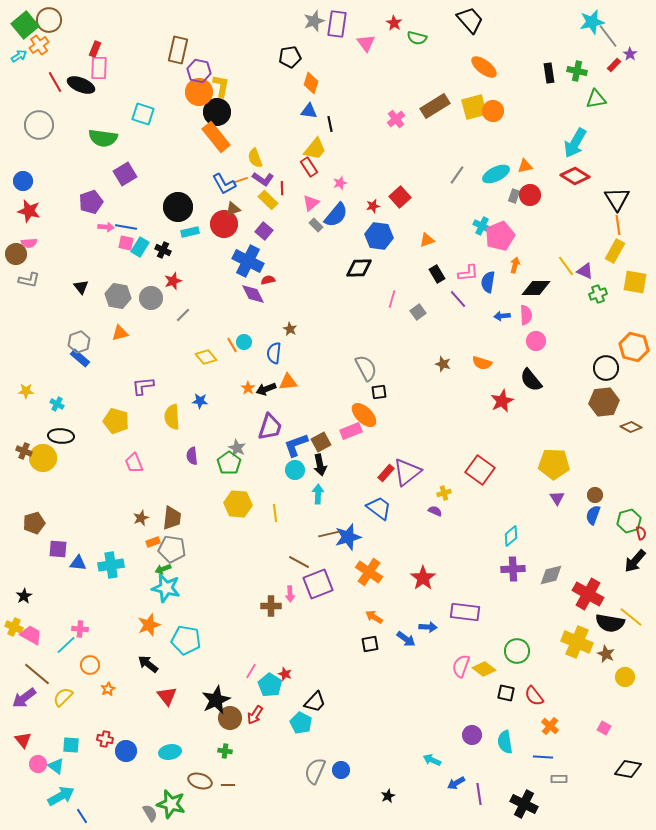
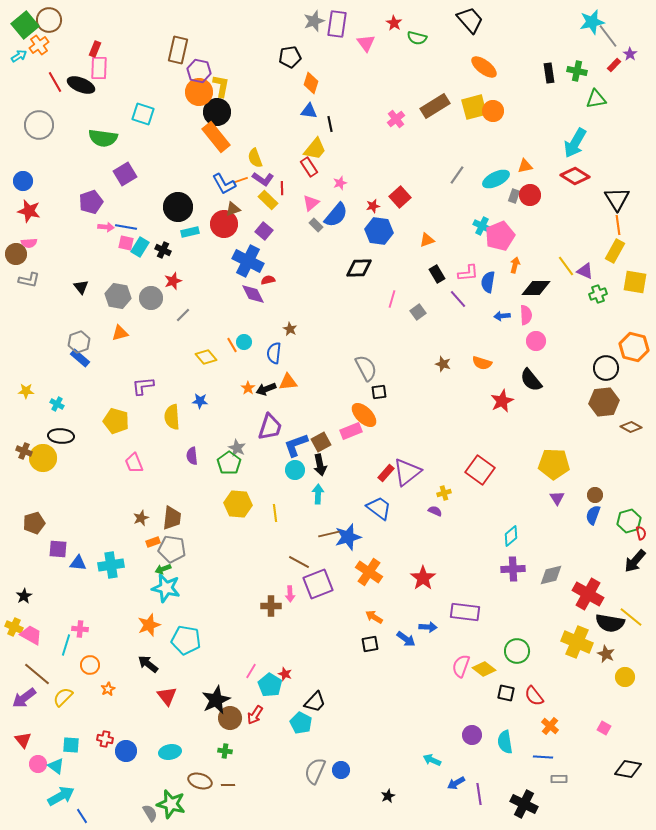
cyan ellipse at (496, 174): moved 5 px down
blue hexagon at (379, 236): moved 5 px up
cyan line at (66, 645): rotated 30 degrees counterclockwise
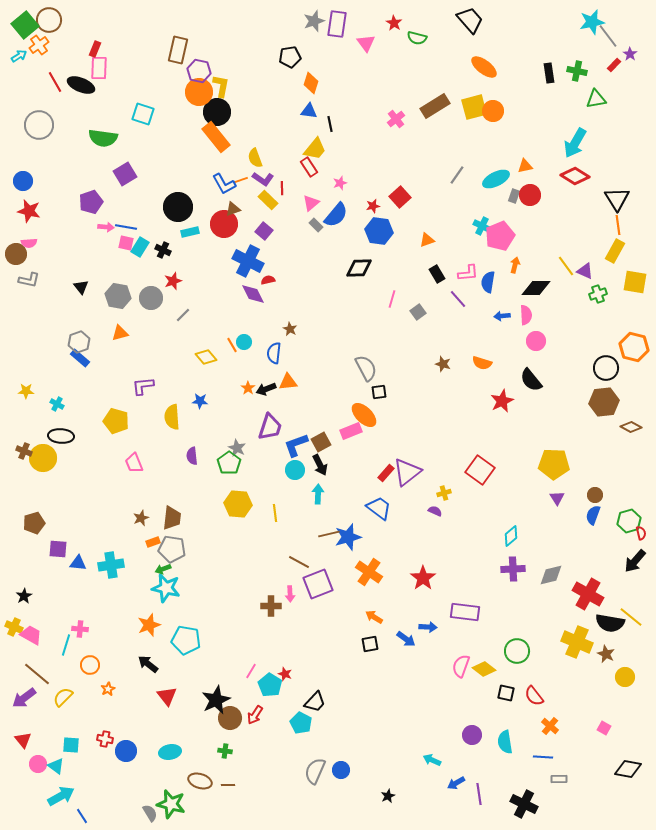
black arrow at (320, 465): rotated 15 degrees counterclockwise
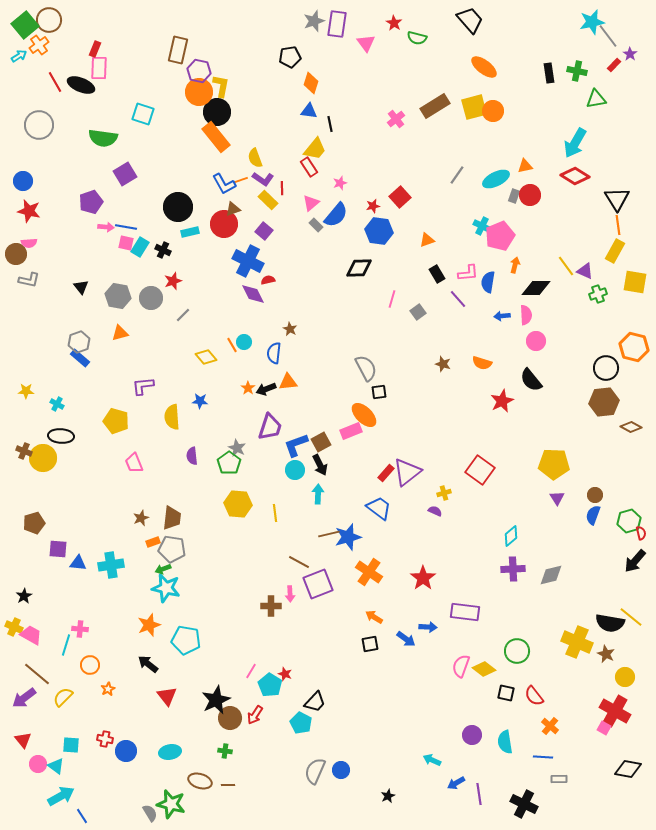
red cross at (588, 594): moved 27 px right, 117 px down
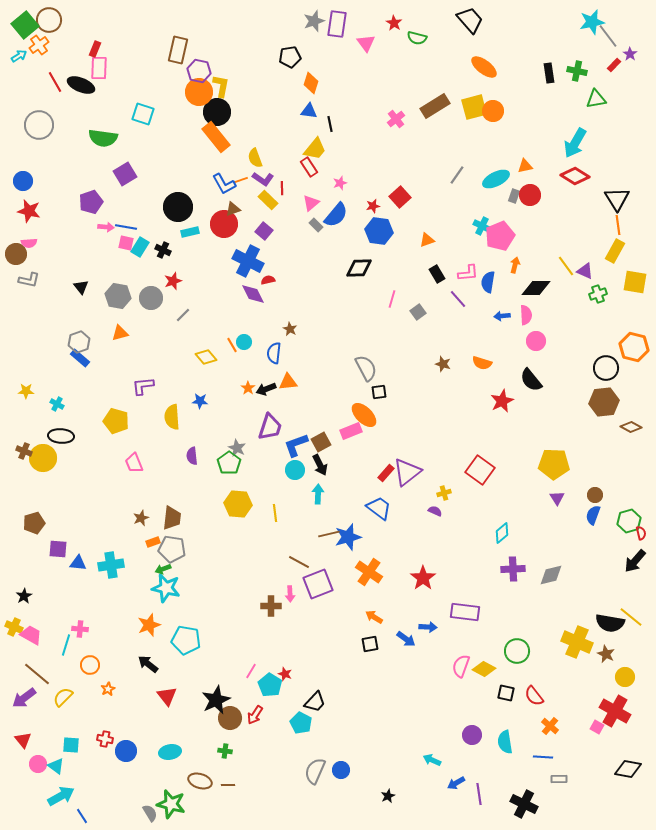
cyan diamond at (511, 536): moved 9 px left, 3 px up
yellow diamond at (484, 669): rotated 10 degrees counterclockwise
pink square at (604, 728): moved 7 px left, 1 px up
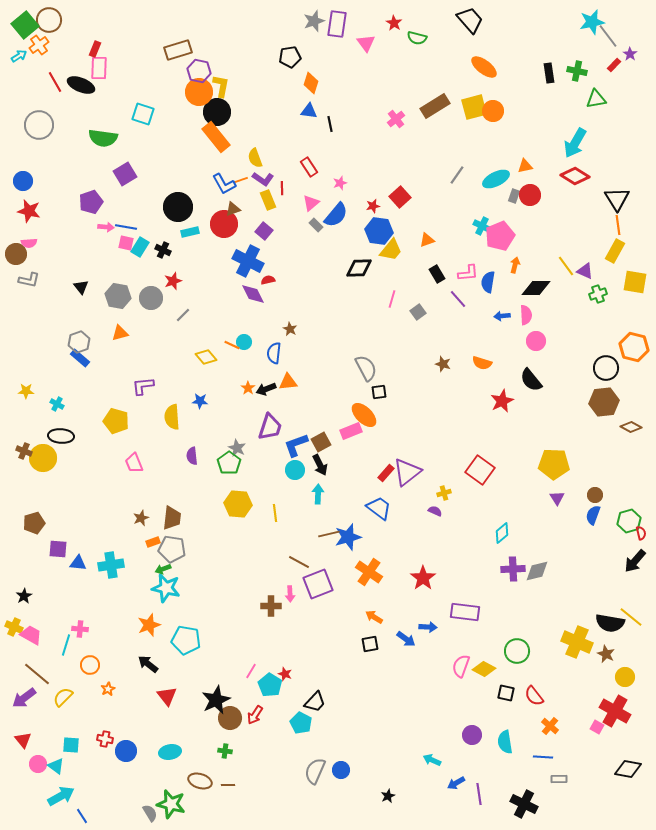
brown rectangle at (178, 50): rotated 60 degrees clockwise
yellow trapezoid at (315, 149): moved 76 px right, 101 px down
yellow rectangle at (268, 200): rotated 24 degrees clockwise
orange line at (232, 345): rotated 35 degrees counterclockwise
gray diamond at (551, 575): moved 14 px left, 4 px up
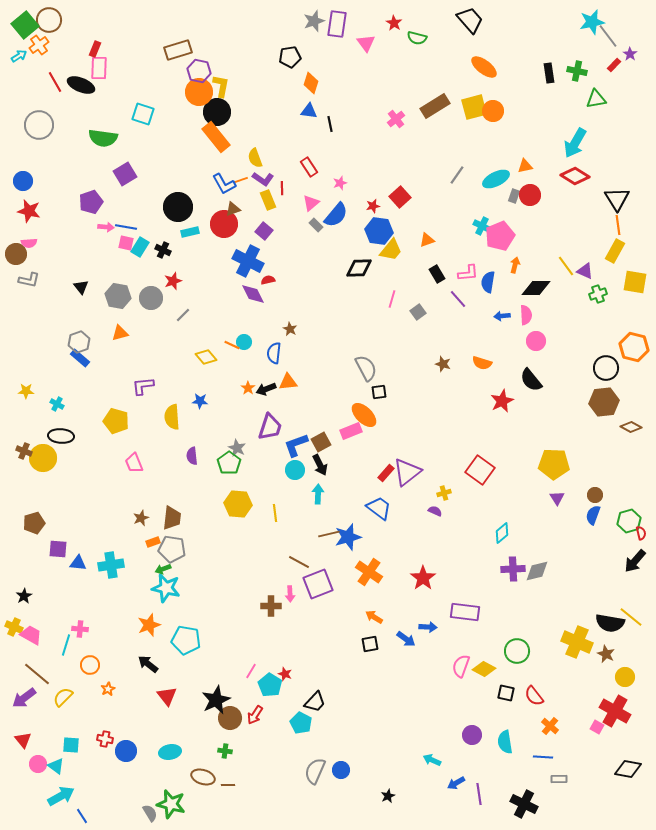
brown ellipse at (200, 781): moved 3 px right, 4 px up
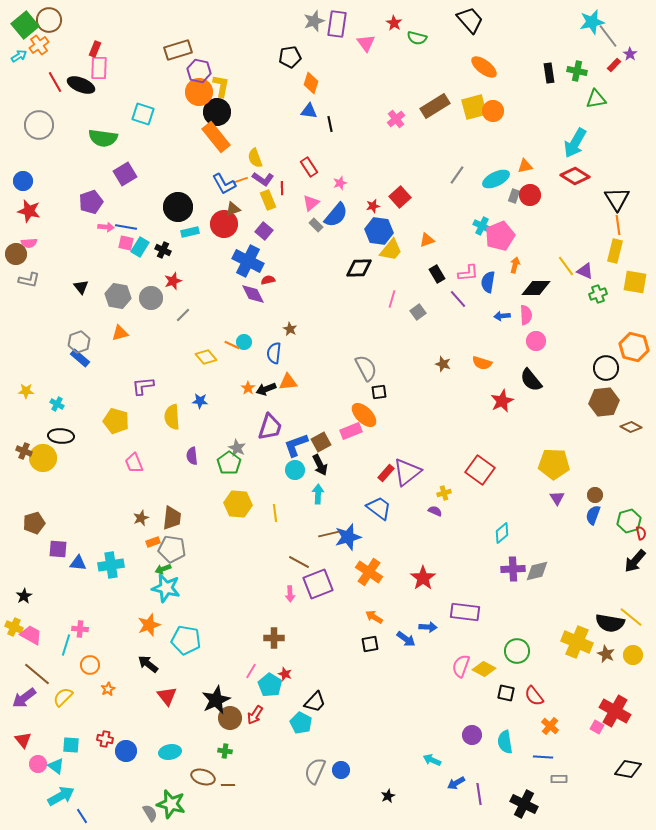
yellow rectangle at (615, 251): rotated 15 degrees counterclockwise
brown cross at (271, 606): moved 3 px right, 32 px down
yellow circle at (625, 677): moved 8 px right, 22 px up
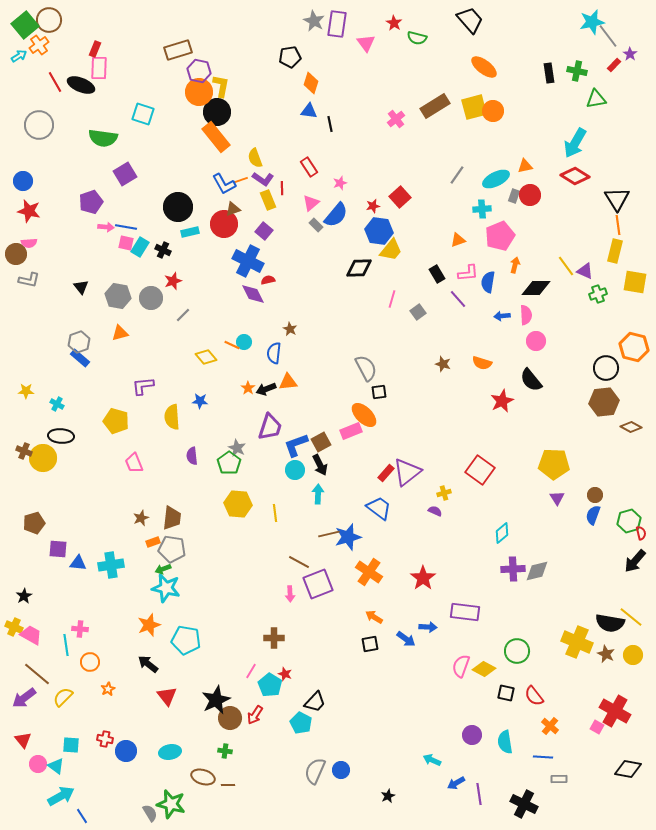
gray star at (314, 21): rotated 25 degrees counterclockwise
cyan cross at (482, 226): moved 17 px up; rotated 30 degrees counterclockwise
orange triangle at (427, 240): moved 31 px right
cyan line at (66, 645): rotated 25 degrees counterclockwise
orange circle at (90, 665): moved 3 px up
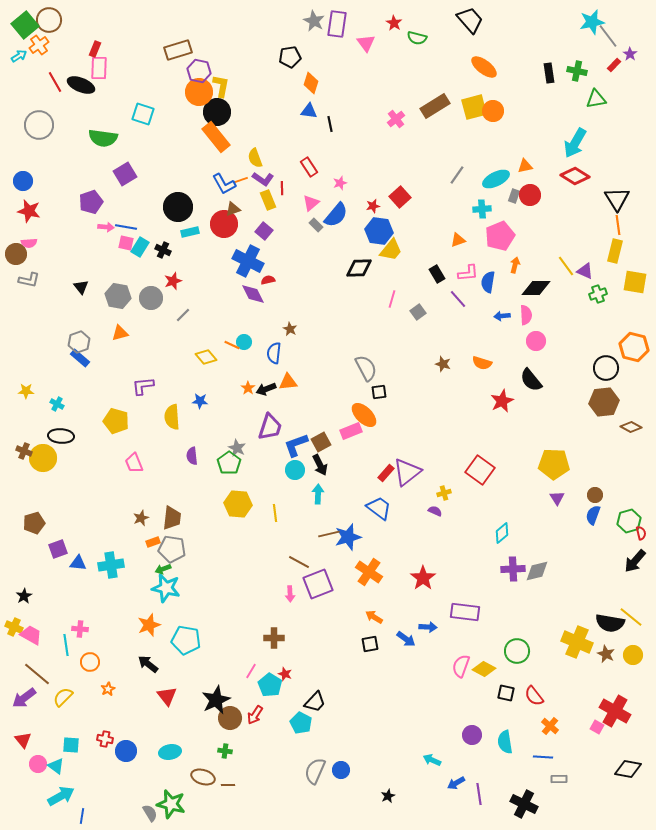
purple square at (58, 549): rotated 24 degrees counterclockwise
blue line at (82, 816): rotated 42 degrees clockwise
